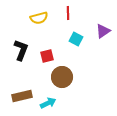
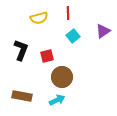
cyan square: moved 3 px left, 3 px up; rotated 24 degrees clockwise
brown rectangle: rotated 24 degrees clockwise
cyan arrow: moved 9 px right, 3 px up
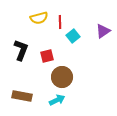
red line: moved 8 px left, 9 px down
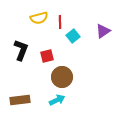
brown rectangle: moved 2 px left, 4 px down; rotated 18 degrees counterclockwise
